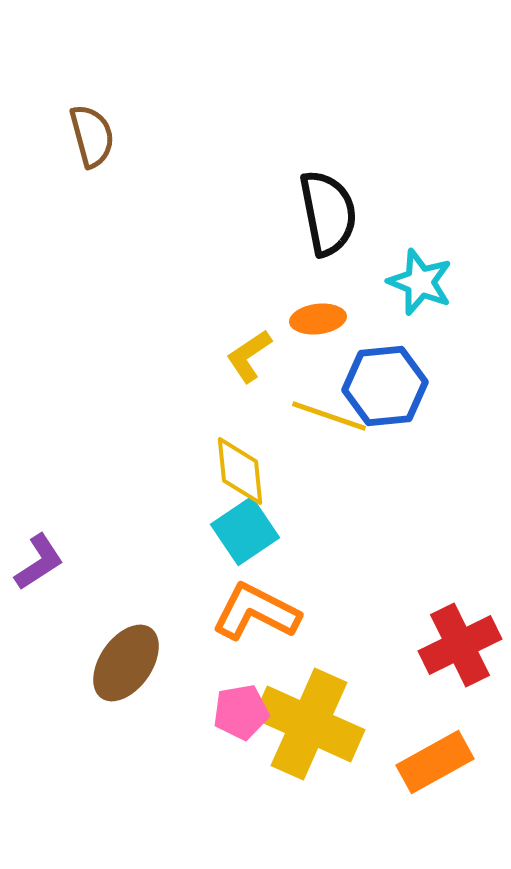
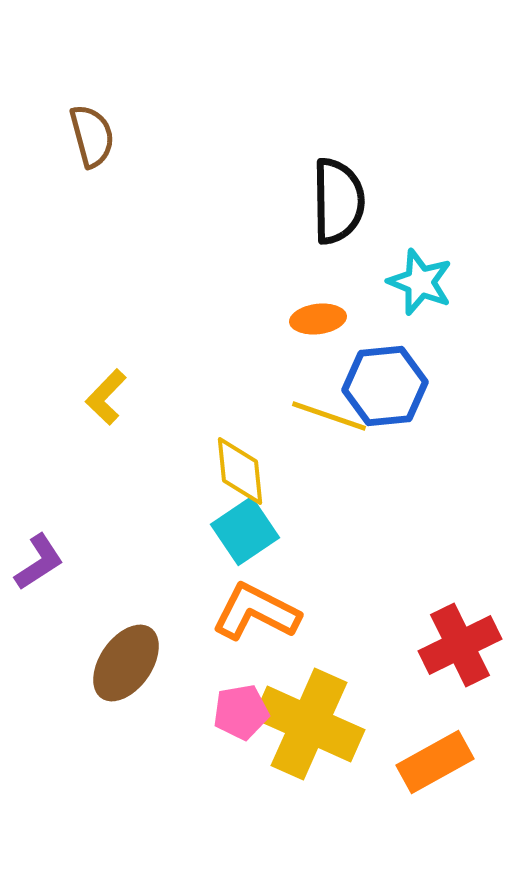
black semicircle: moved 10 px right, 12 px up; rotated 10 degrees clockwise
yellow L-shape: moved 143 px left, 41 px down; rotated 12 degrees counterclockwise
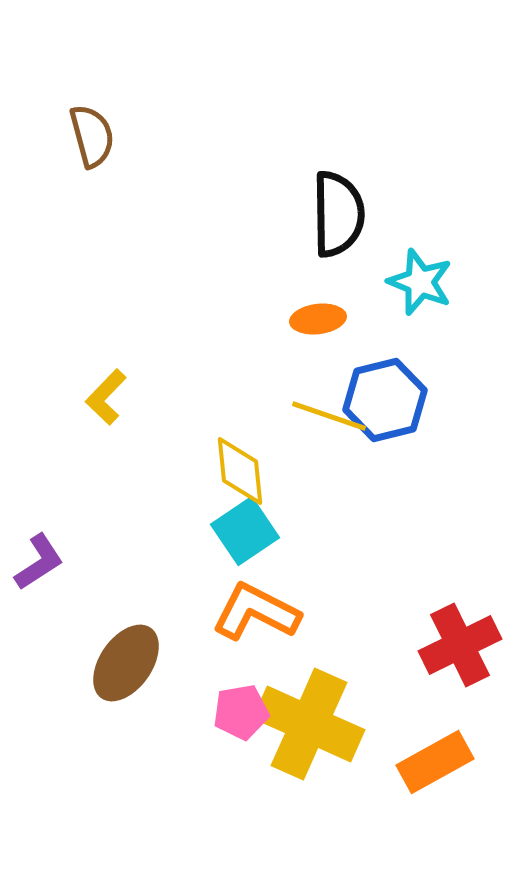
black semicircle: moved 13 px down
blue hexagon: moved 14 px down; rotated 8 degrees counterclockwise
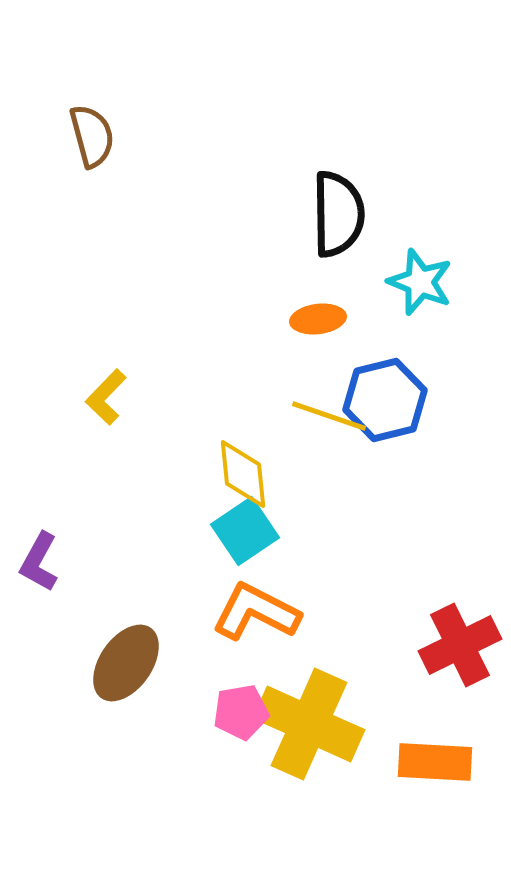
yellow diamond: moved 3 px right, 3 px down
purple L-shape: rotated 152 degrees clockwise
orange rectangle: rotated 32 degrees clockwise
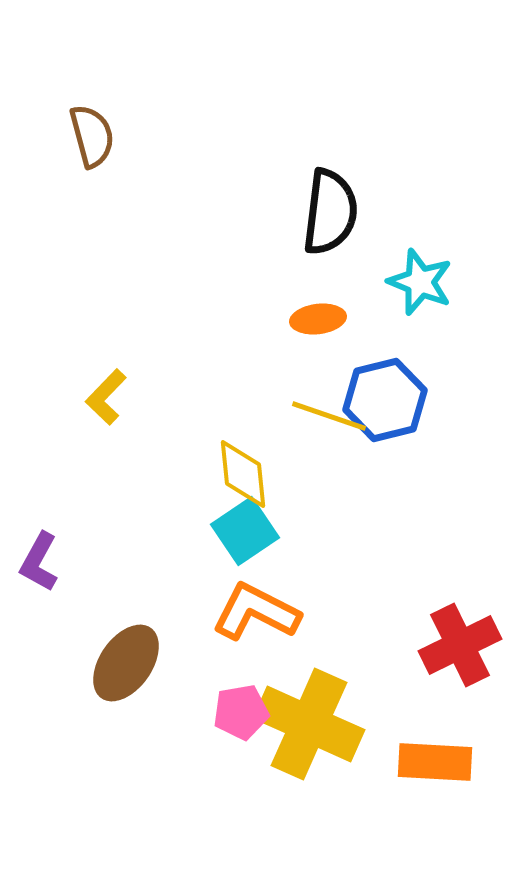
black semicircle: moved 8 px left, 2 px up; rotated 8 degrees clockwise
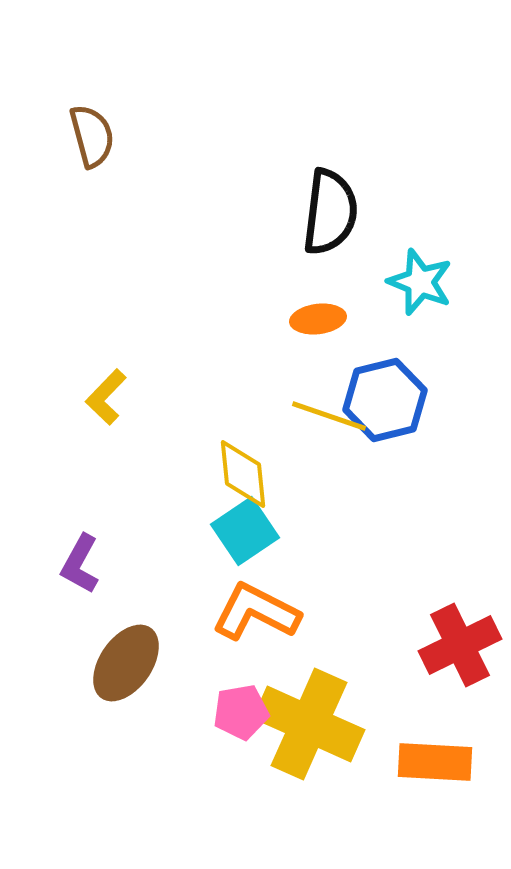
purple L-shape: moved 41 px right, 2 px down
